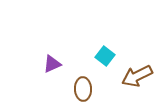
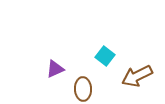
purple triangle: moved 3 px right, 5 px down
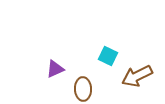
cyan square: moved 3 px right; rotated 12 degrees counterclockwise
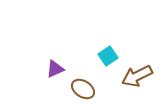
cyan square: rotated 30 degrees clockwise
brown ellipse: rotated 55 degrees counterclockwise
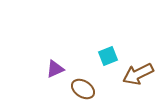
cyan square: rotated 12 degrees clockwise
brown arrow: moved 1 px right, 2 px up
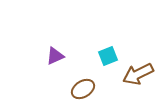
purple triangle: moved 13 px up
brown ellipse: rotated 65 degrees counterclockwise
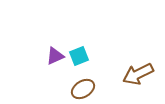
cyan square: moved 29 px left
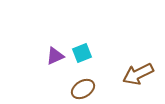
cyan square: moved 3 px right, 3 px up
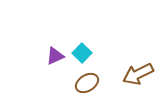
cyan square: rotated 24 degrees counterclockwise
brown ellipse: moved 4 px right, 6 px up
